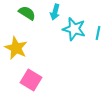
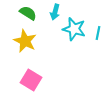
green semicircle: moved 1 px right
yellow star: moved 9 px right, 7 px up
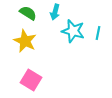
cyan star: moved 1 px left, 2 px down
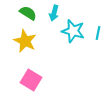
cyan arrow: moved 1 px left, 1 px down
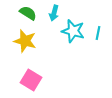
yellow star: rotated 10 degrees counterclockwise
